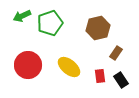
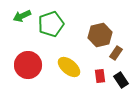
green pentagon: moved 1 px right, 1 px down
brown hexagon: moved 2 px right, 7 px down
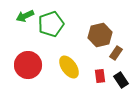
green arrow: moved 3 px right
yellow ellipse: rotated 15 degrees clockwise
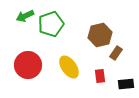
black rectangle: moved 5 px right, 4 px down; rotated 63 degrees counterclockwise
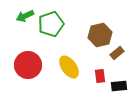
brown rectangle: moved 1 px right; rotated 16 degrees clockwise
black rectangle: moved 7 px left, 2 px down
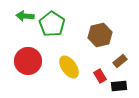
green arrow: rotated 30 degrees clockwise
green pentagon: moved 1 px right; rotated 20 degrees counterclockwise
brown rectangle: moved 3 px right, 8 px down
red circle: moved 4 px up
red rectangle: rotated 24 degrees counterclockwise
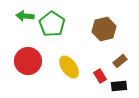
brown hexagon: moved 4 px right, 6 px up
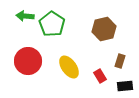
brown rectangle: rotated 32 degrees counterclockwise
black rectangle: moved 6 px right
